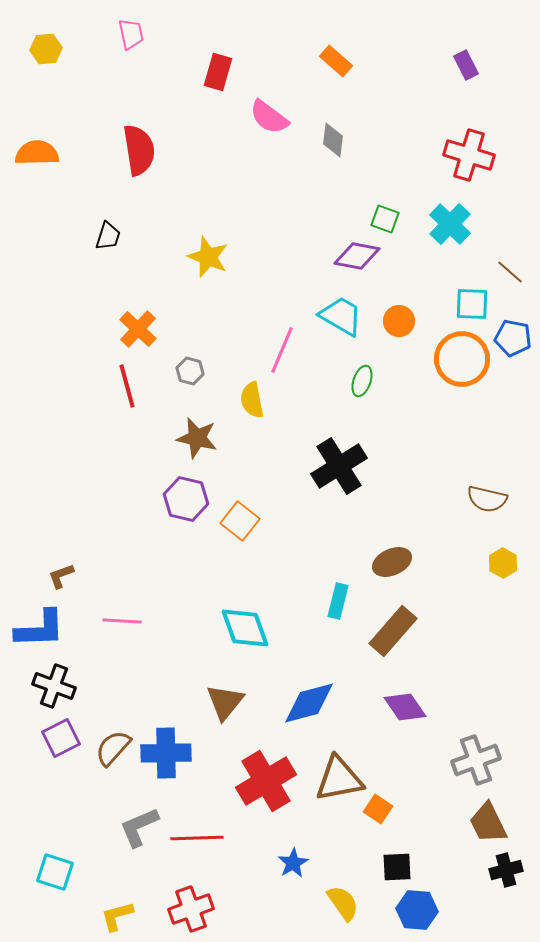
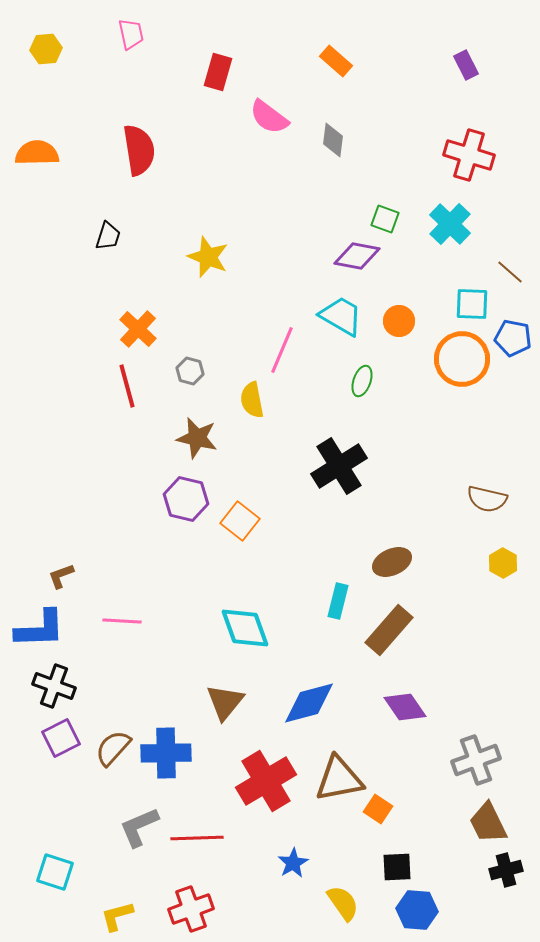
brown rectangle at (393, 631): moved 4 px left, 1 px up
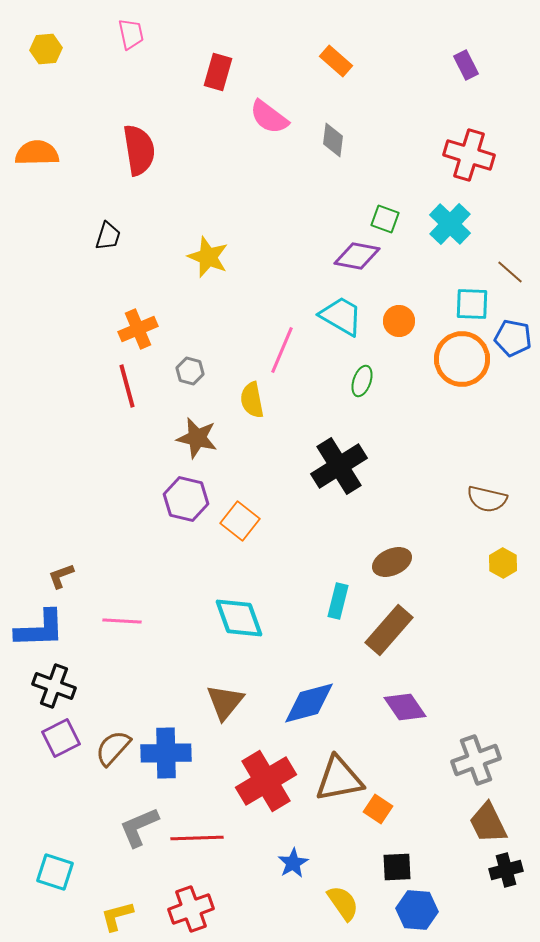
orange cross at (138, 329): rotated 24 degrees clockwise
cyan diamond at (245, 628): moved 6 px left, 10 px up
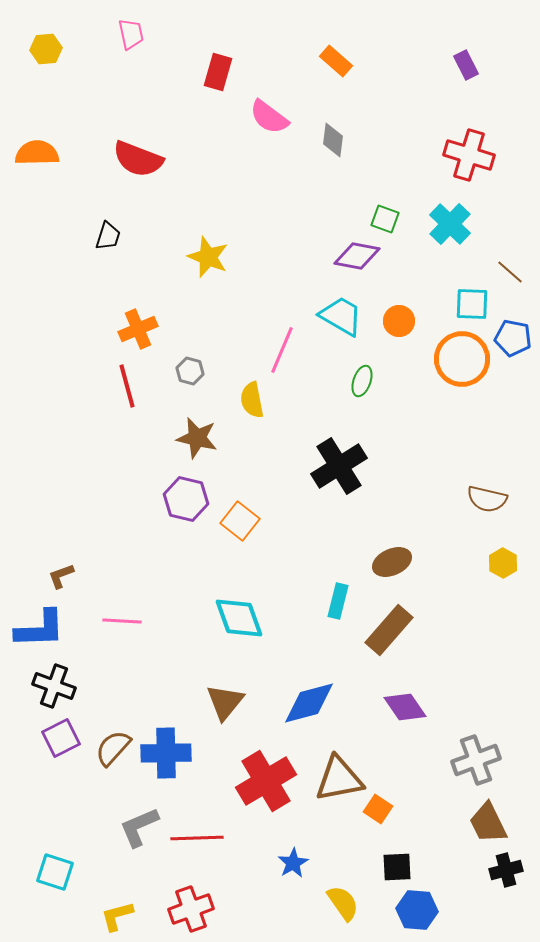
red semicircle at (139, 150): moved 1 px left, 9 px down; rotated 120 degrees clockwise
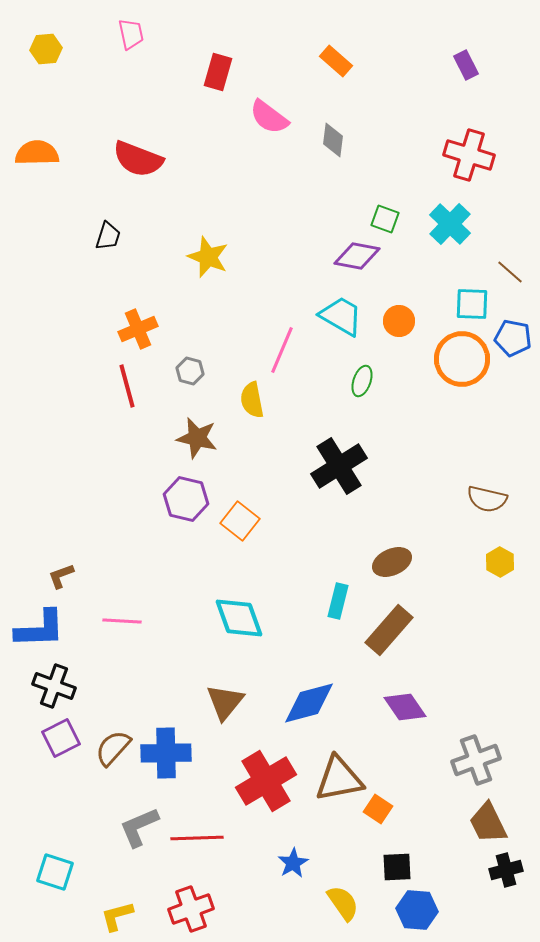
yellow hexagon at (503, 563): moved 3 px left, 1 px up
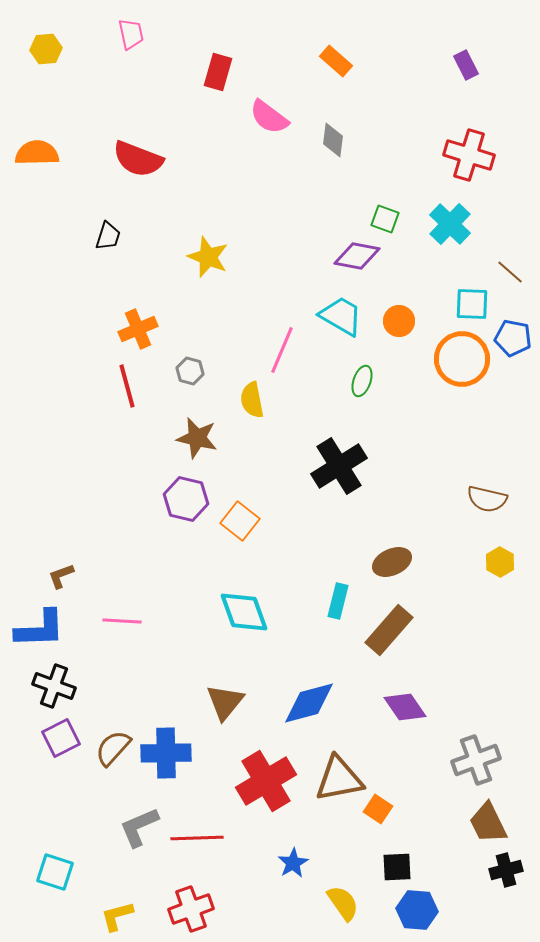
cyan diamond at (239, 618): moved 5 px right, 6 px up
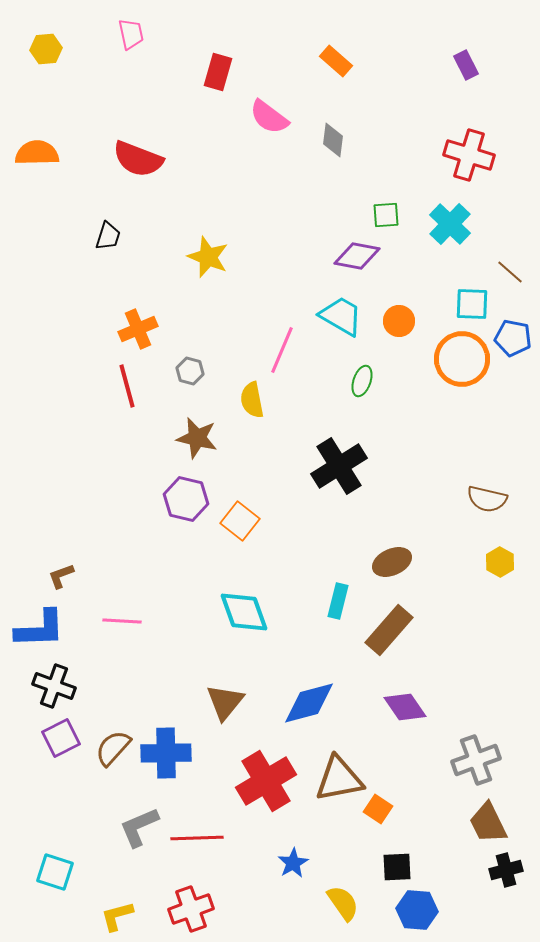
green square at (385, 219): moved 1 px right, 4 px up; rotated 24 degrees counterclockwise
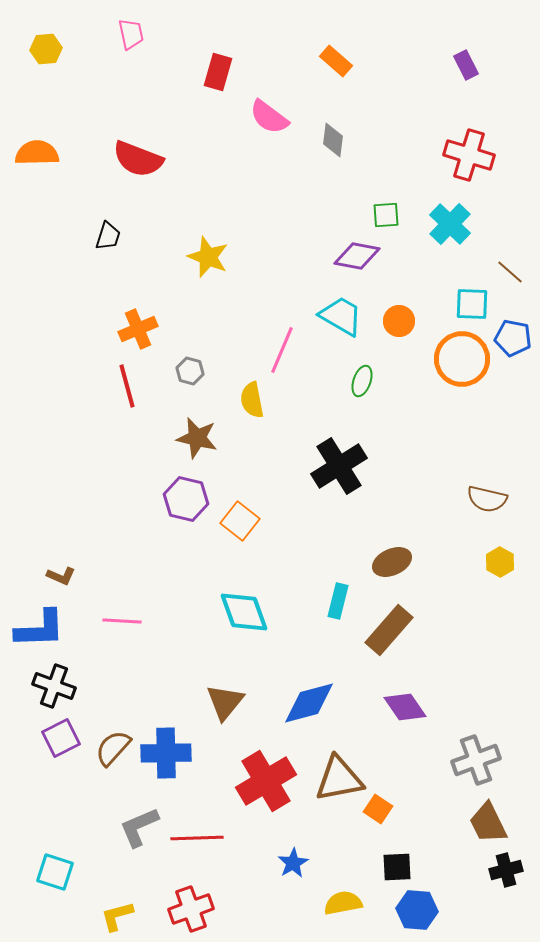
brown L-shape at (61, 576): rotated 136 degrees counterclockwise
yellow semicircle at (343, 903): rotated 66 degrees counterclockwise
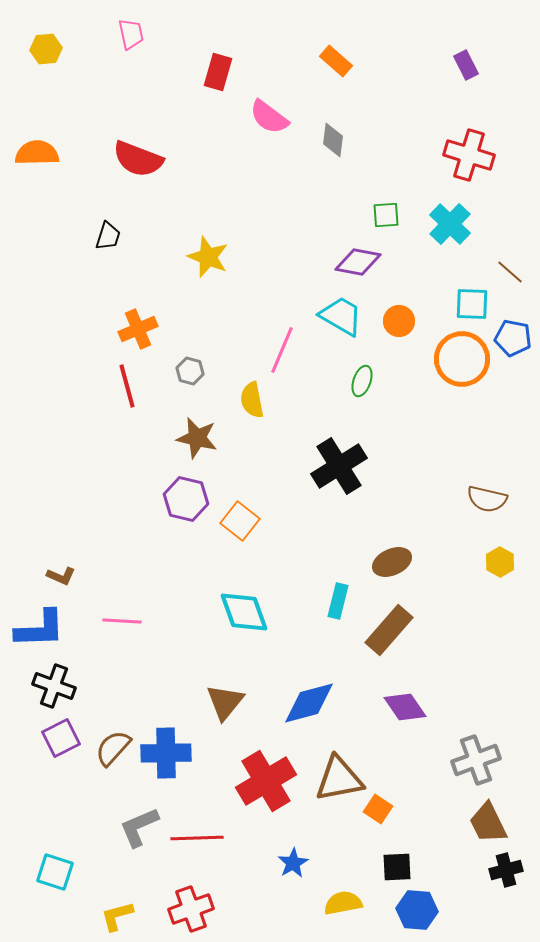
purple diamond at (357, 256): moved 1 px right, 6 px down
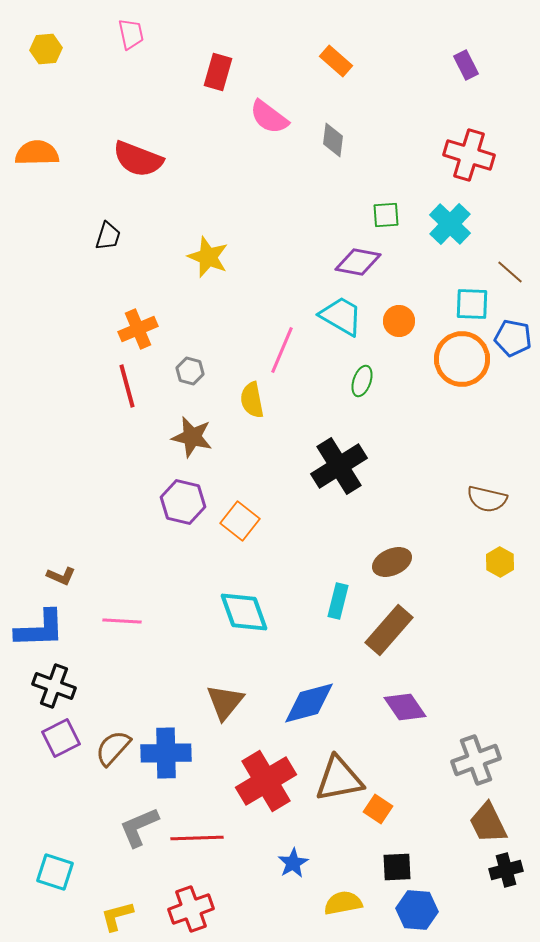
brown star at (197, 438): moved 5 px left, 1 px up
purple hexagon at (186, 499): moved 3 px left, 3 px down
